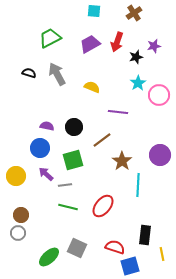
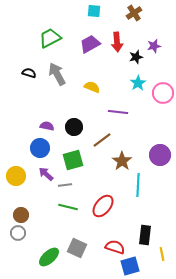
red arrow: rotated 24 degrees counterclockwise
pink circle: moved 4 px right, 2 px up
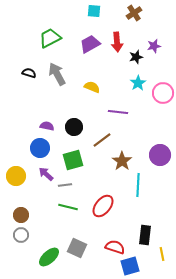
gray circle: moved 3 px right, 2 px down
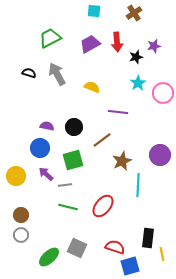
brown star: rotated 12 degrees clockwise
black rectangle: moved 3 px right, 3 px down
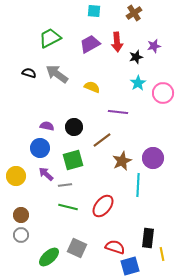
gray arrow: rotated 25 degrees counterclockwise
purple circle: moved 7 px left, 3 px down
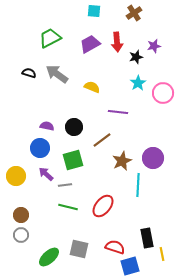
black rectangle: moved 1 px left; rotated 18 degrees counterclockwise
gray square: moved 2 px right, 1 px down; rotated 12 degrees counterclockwise
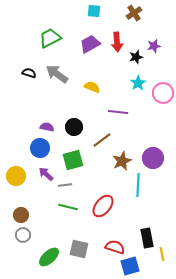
purple semicircle: moved 1 px down
gray circle: moved 2 px right
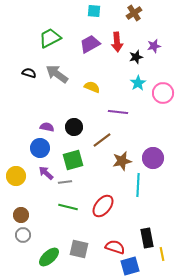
brown star: rotated 12 degrees clockwise
purple arrow: moved 1 px up
gray line: moved 3 px up
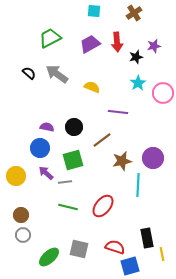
black semicircle: rotated 24 degrees clockwise
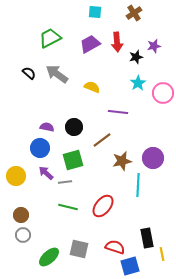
cyan square: moved 1 px right, 1 px down
